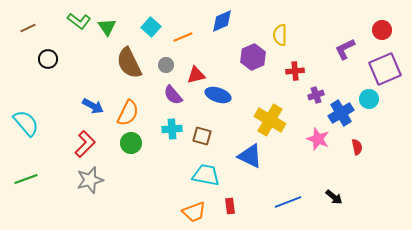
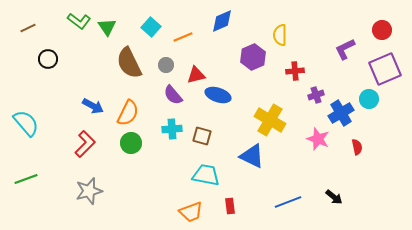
blue triangle: moved 2 px right
gray star: moved 1 px left, 11 px down
orange trapezoid: moved 3 px left
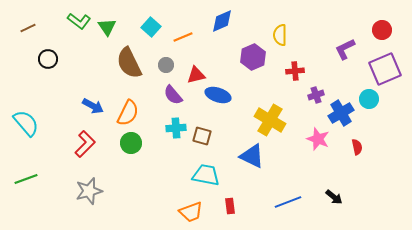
cyan cross: moved 4 px right, 1 px up
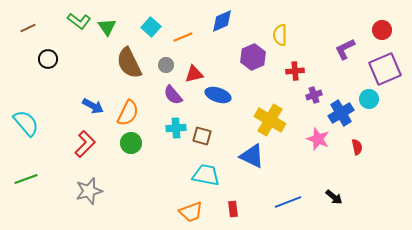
red triangle: moved 2 px left, 1 px up
purple cross: moved 2 px left
red rectangle: moved 3 px right, 3 px down
